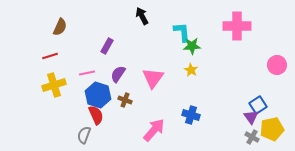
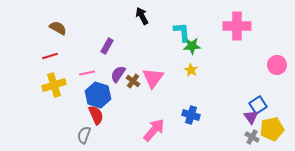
brown semicircle: moved 2 px left, 1 px down; rotated 84 degrees counterclockwise
brown cross: moved 8 px right, 19 px up; rotated 16 degrees clockwise
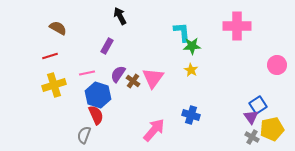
black arrow: moved 22 px left
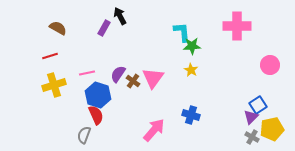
purple rectangle: moved 3 px left, 18 px up
pink circle: moved 7 px left
purple triangle: rotated 21 degrees clockwise
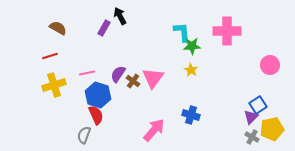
pink cross: moved 10 px left, 5 px down
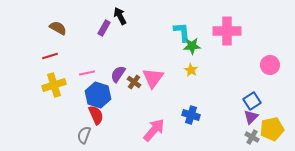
brown cross: moved 1 px right, 1 px down
blue square: moved 6 px left, 4 px up
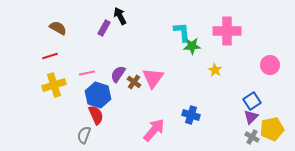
yellow star: moved 24 px right
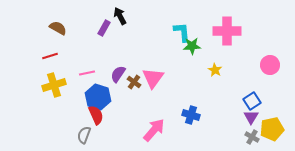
blue hexagon: moved 2 px down
purple triangle: rotated 14 degrees counterclockwise
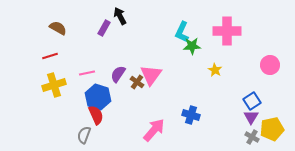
cyan L-shape: rotated 150 degrees counterclockwise
pink triangle: moved 2 px left, 3 px up
brown cross: moved 3 px right
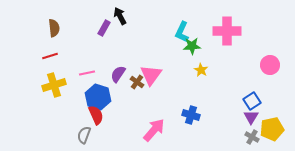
brown semicircle: moved 4 px left; rotated 54 degrees clockwise
yellow star: moved 14 px left
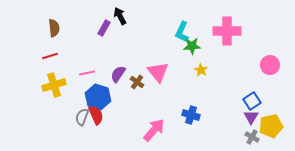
pink triangle: moved 7 px right, 3 px up; rotated 15 degrees counterclockwise
yellow pentagon: moved 1 px left, 3 px up
gray semicircle: moved 2 px left, 18 px up
